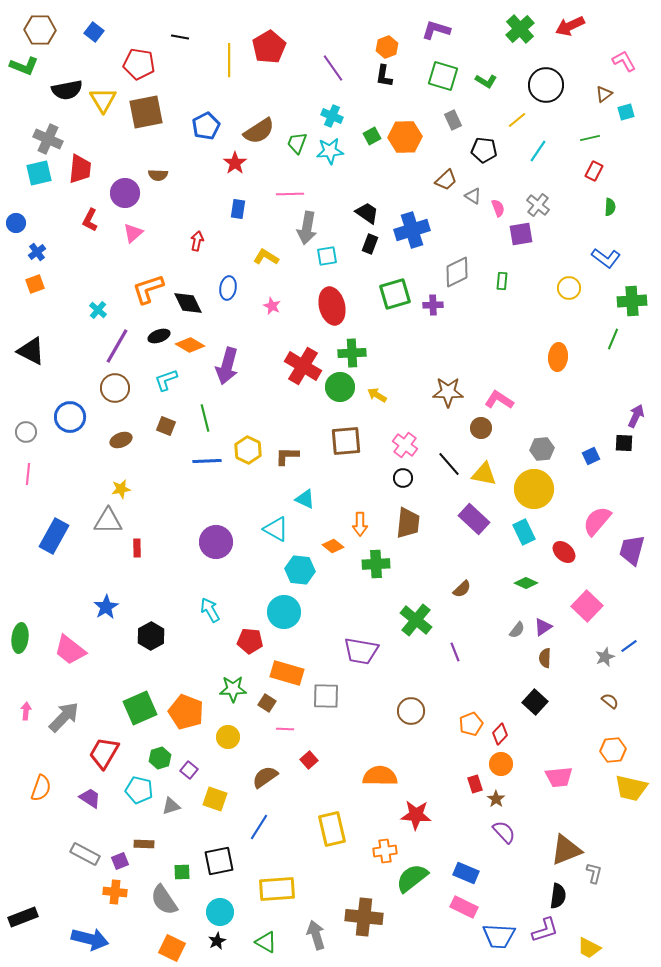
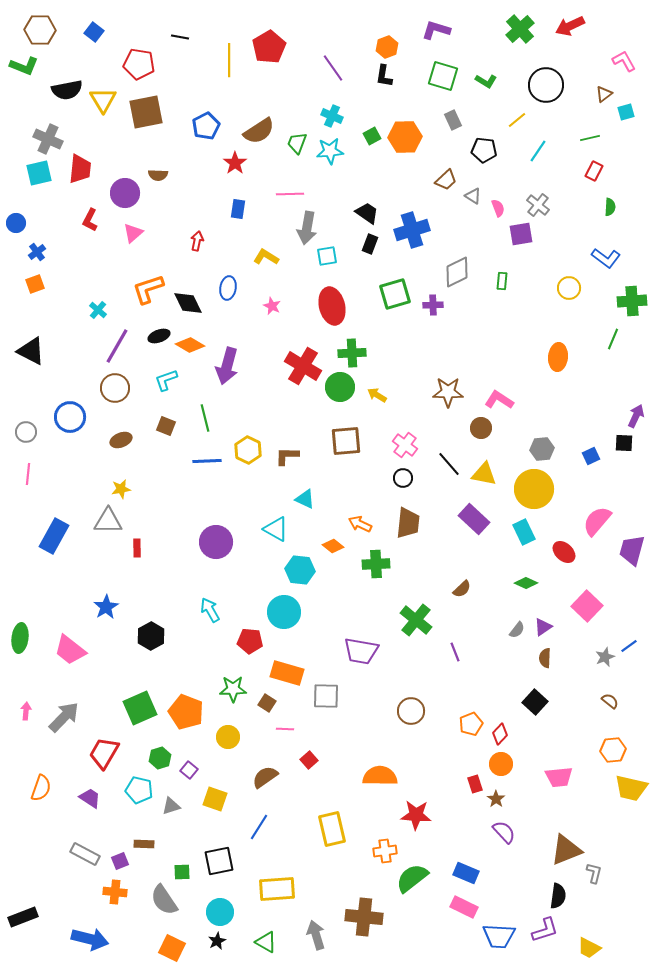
orange arrow at (360, 524): rotated 115 degrees clockwise
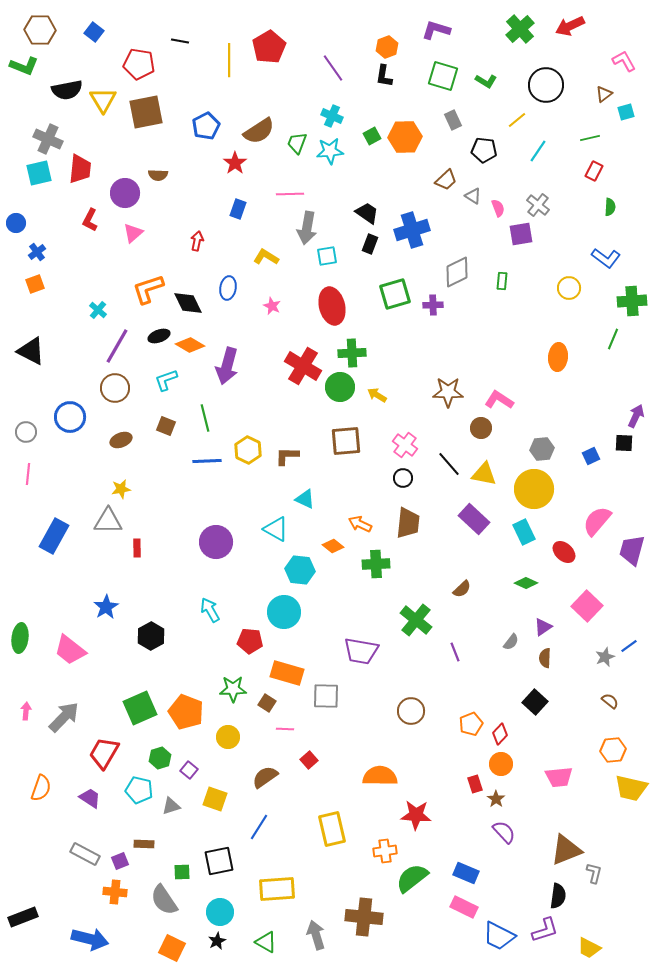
black line at (180, 37): moved 4 px down
blue rectangle at (238, 209): rotated 12 degrees clockwise
gray semicircle at (517, 630): moved 6 px left, 12 px down
blue trapezoid at (499, 936): rotated 24 degrees clockwise
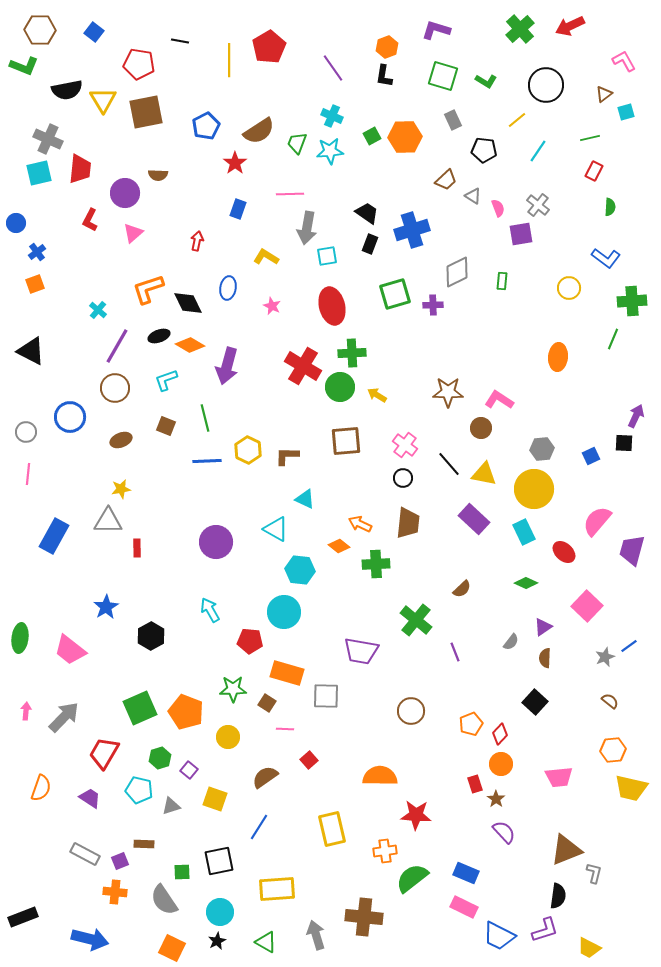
orange diamond at (333, 546): moved 6 px right
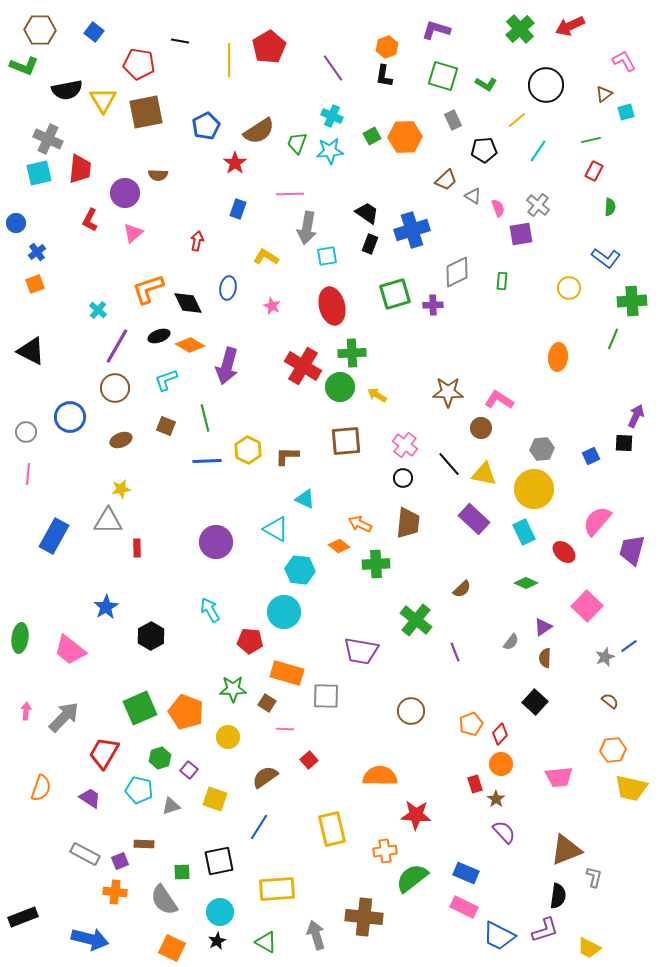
green L-shape at (486, 81): moved 3 px down
green line at (590, 138): moved 1 px right, 2 px down
black pentagon at (484, 150): rotated 10 degrees counterclockwise
gray L-shape at (594, 873): moved 4 px down
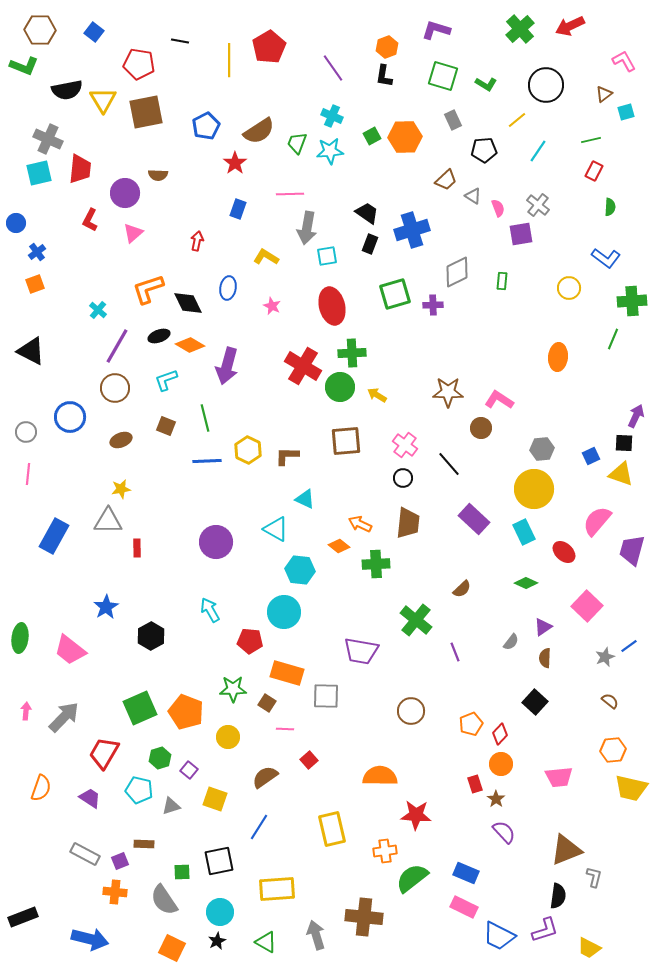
yellow triangle at (484, 474): moved 137 px right; rotated 8 degrees clockwise
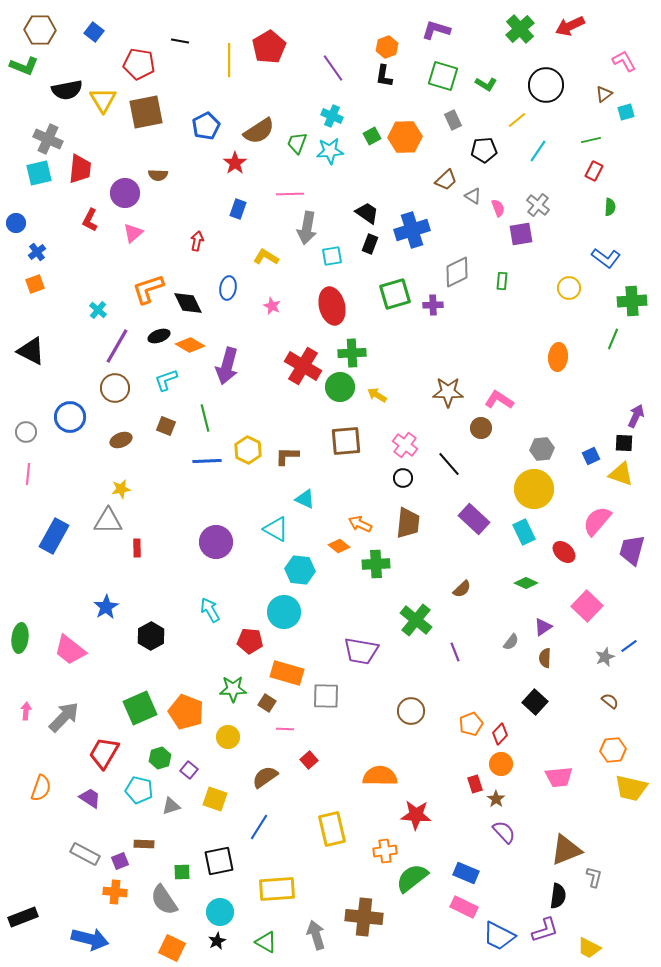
cyan square at (327, 256): moved 5 px right
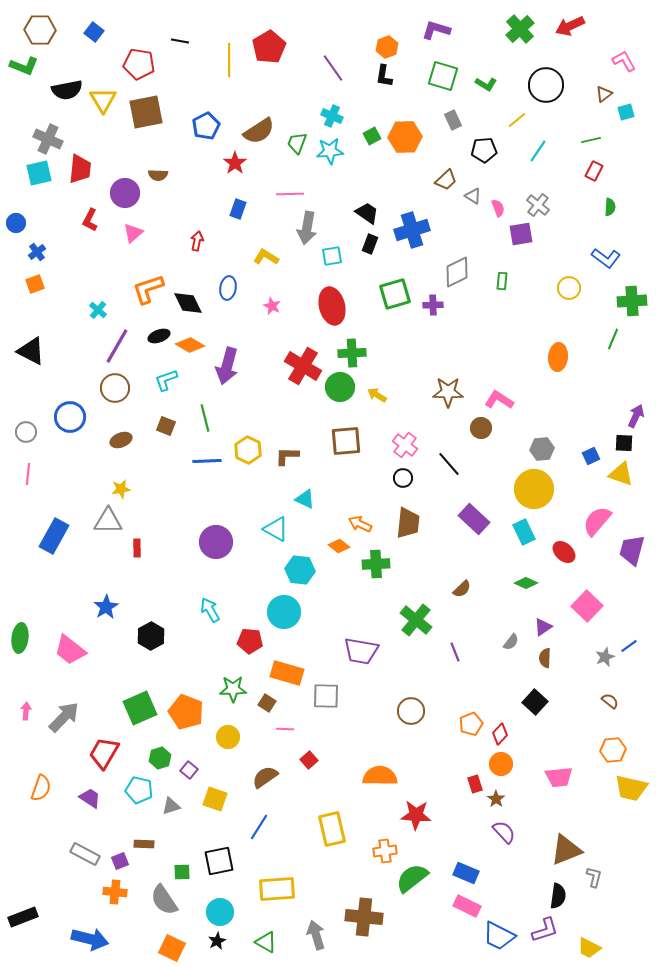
pink rectangle at (464, 907): moved 3 px right, 1 px up
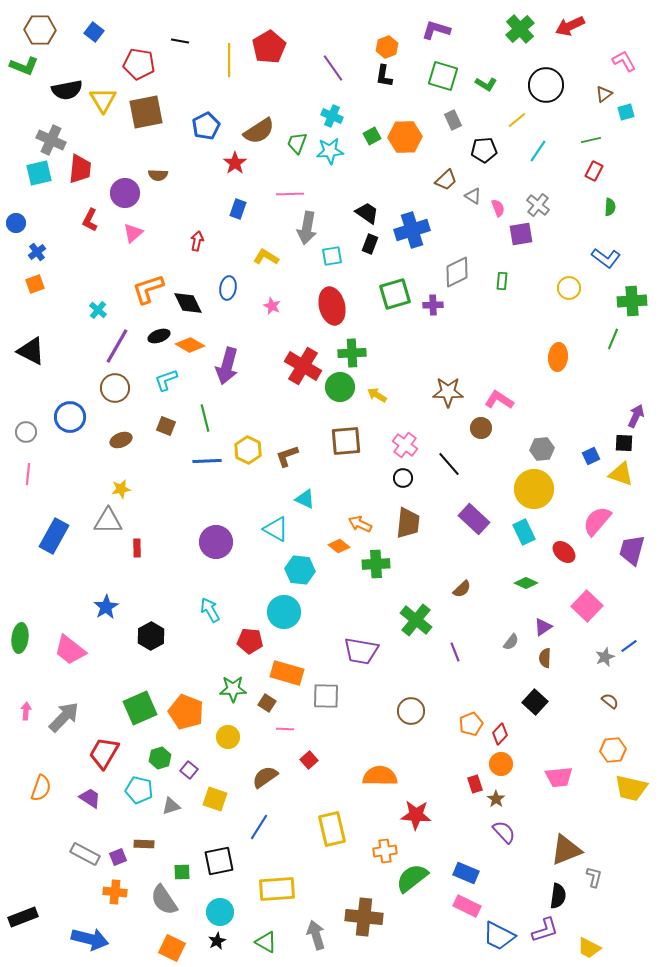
gray cross at (48, 139): moved 3 px right, 1 px down
brown L-shape at (287, 456): rotated 20 degrees counterclockwise
purple square at (120, 861): moved 2 px left, 4 px up
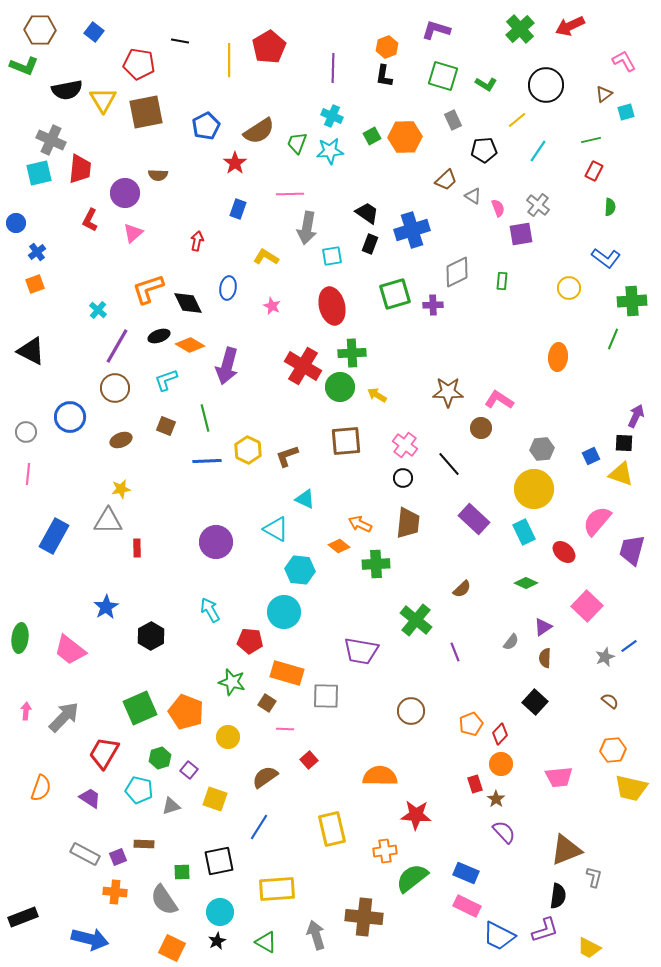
purple line at (333, 68): rotated 36 degrees clockwise
green star at (233, 689): moved 1 px left, 7 px up; rotated 16 degrees clockwise
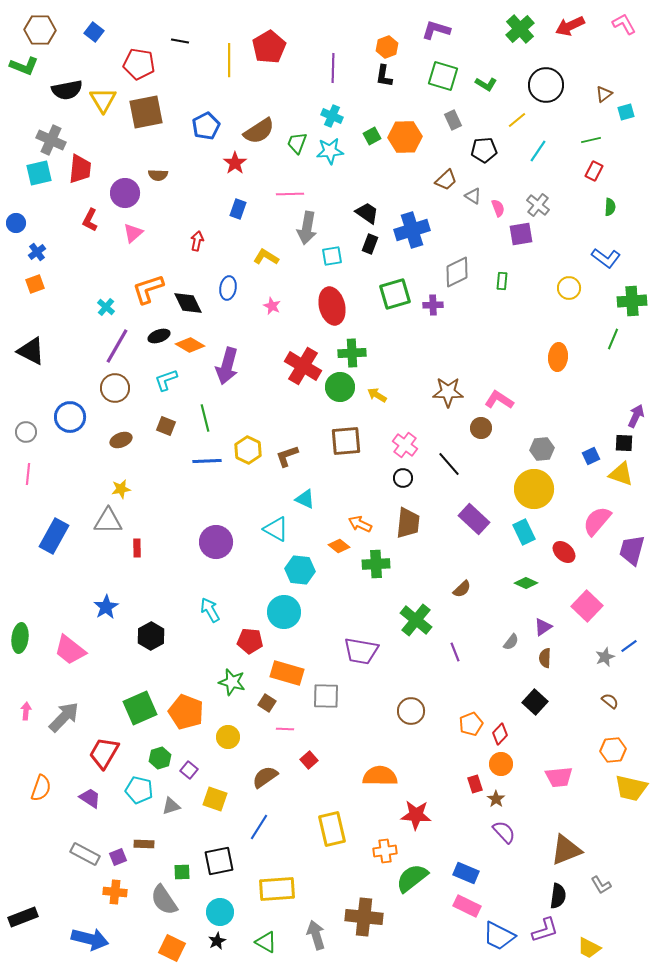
pink L-shape at (624, 61): moved 37 px up
cyan cross at (98, 310): moved 8 px right, 3 px up
gray L-shape at (594, 877): moved 7 px right, 8 px down; rotated 135 degrees clockwise
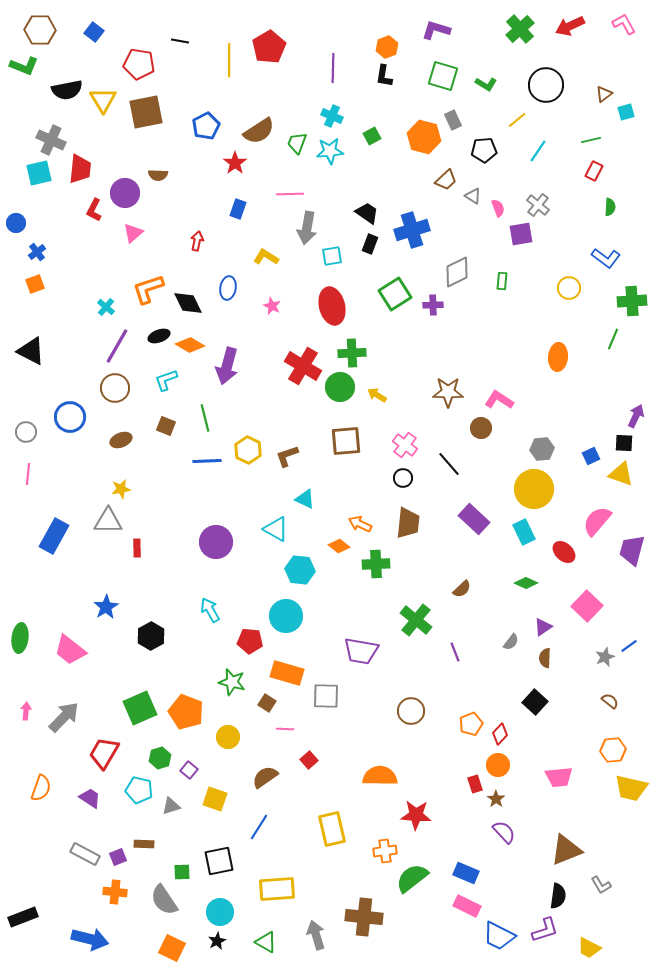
orange hexagon at (405, 137): moved 19 px right; rotated 16 degrees clockwise
red L-shape at (90, 220): moved 4 px right, 10 px up
green square at (395, 294): rotated 16 degrees counterclockwise
cyan circle at (284, 612): moved 2 px right, 4 px down
orange circle at (501, 764): moved 3 px left, 1 px down
